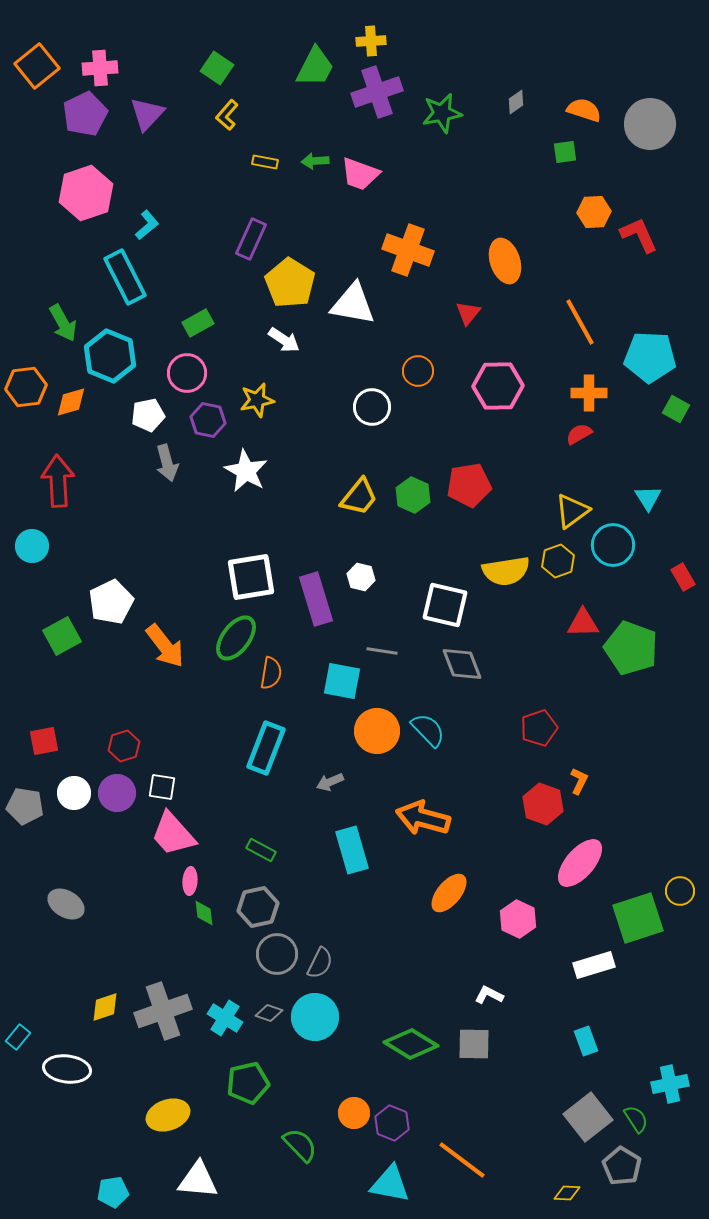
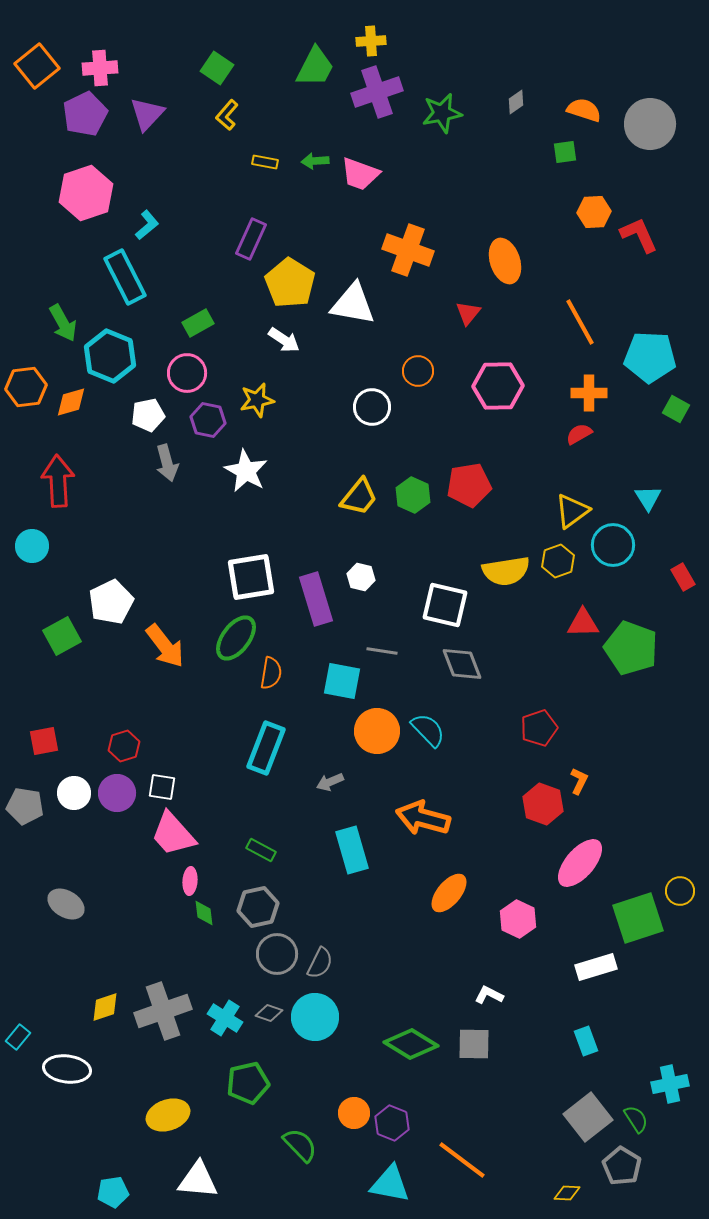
white rectangle at (594, 965): moved 2 px right, 2 px down
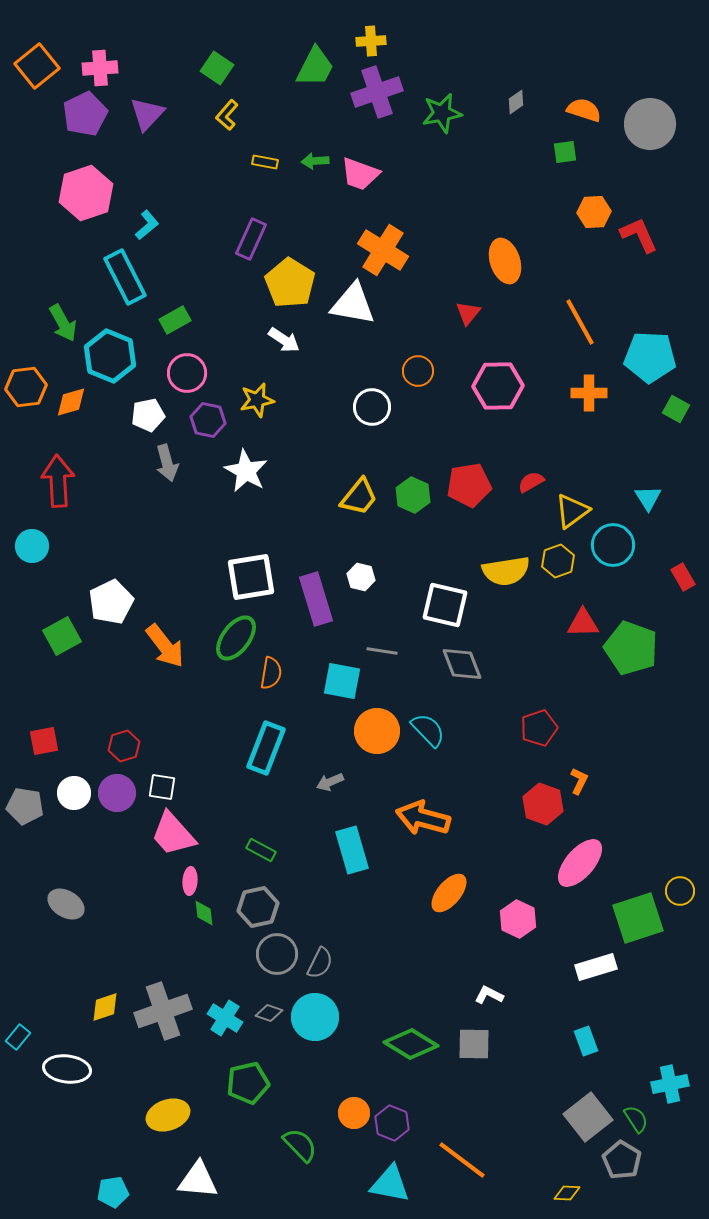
orange cross at (408, 250): moved 25 px left; rotated 12 degrees clockwise
green rectangle at (198, 323): moved 23 px left, 3 px up
red semicircle at (579, 434): moved 48 px left, 48 px down
gray pentagon at (622, 1166): moved 6 px up
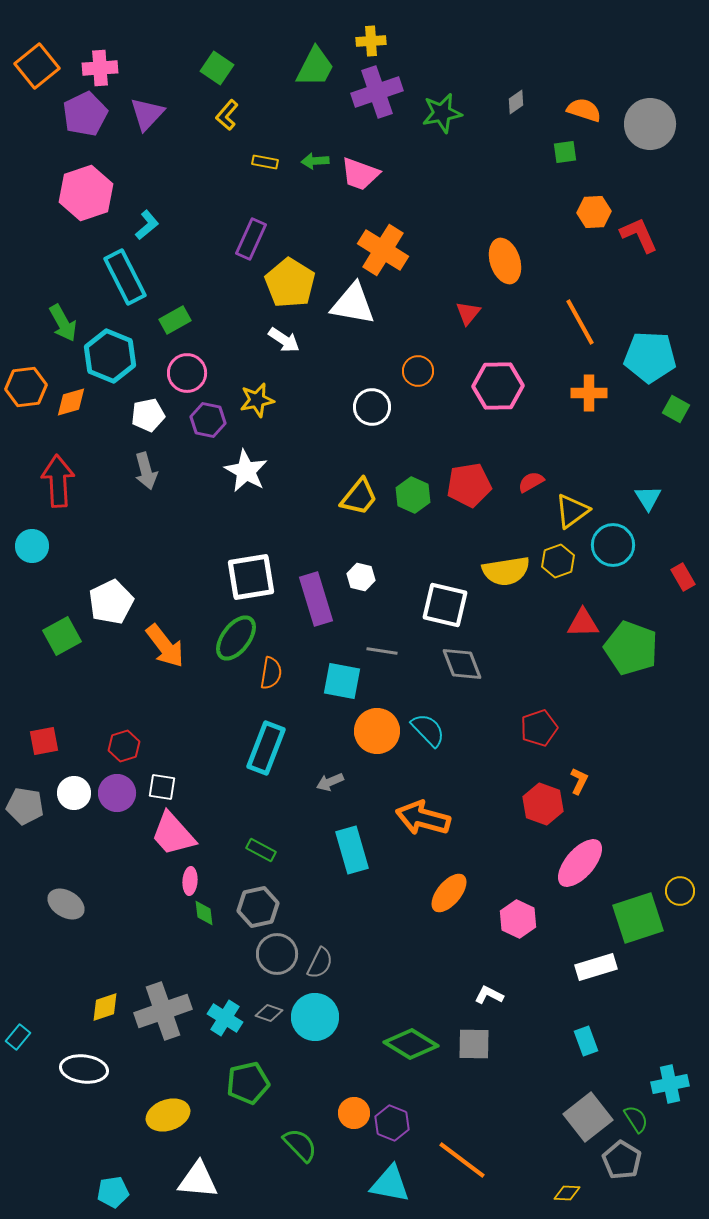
gray arrow at (167, 463): moved 21 px left, 8 px down
white ellipse at (67, 1069): moved 17 px right
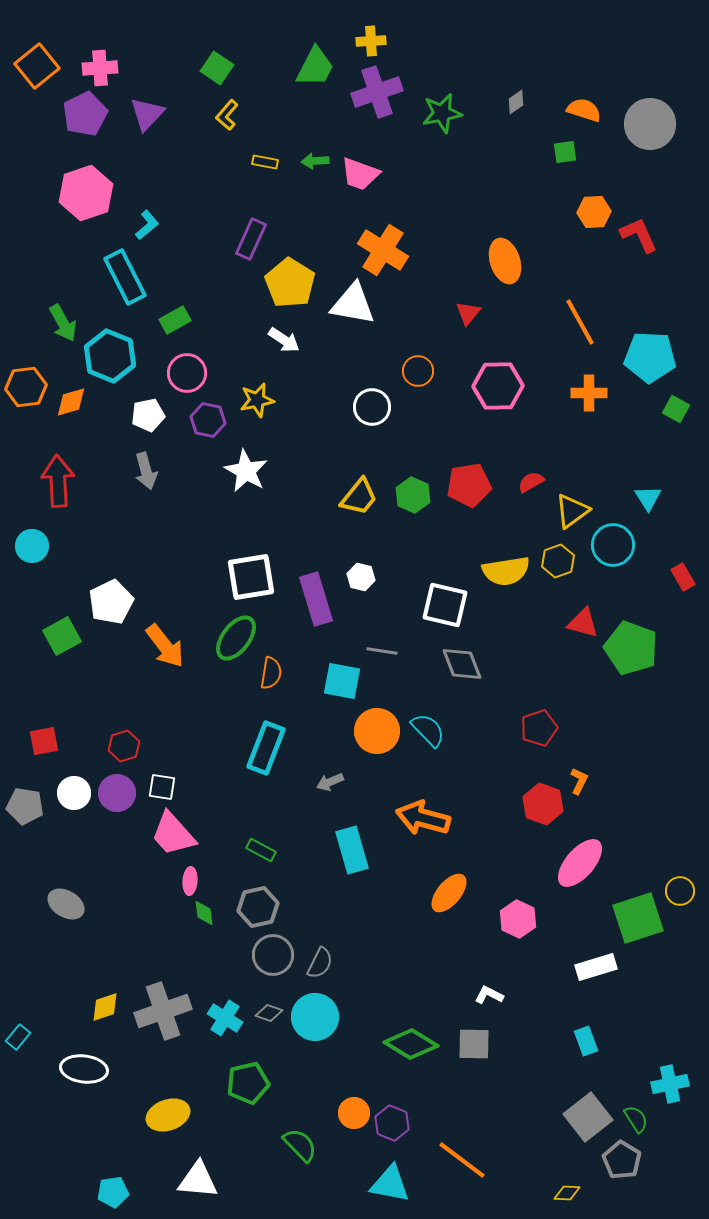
red triangle at (583, 623): rotated 16 degrees clockwise
gray circle at (277, 954): moved 4 px left, 1 px down
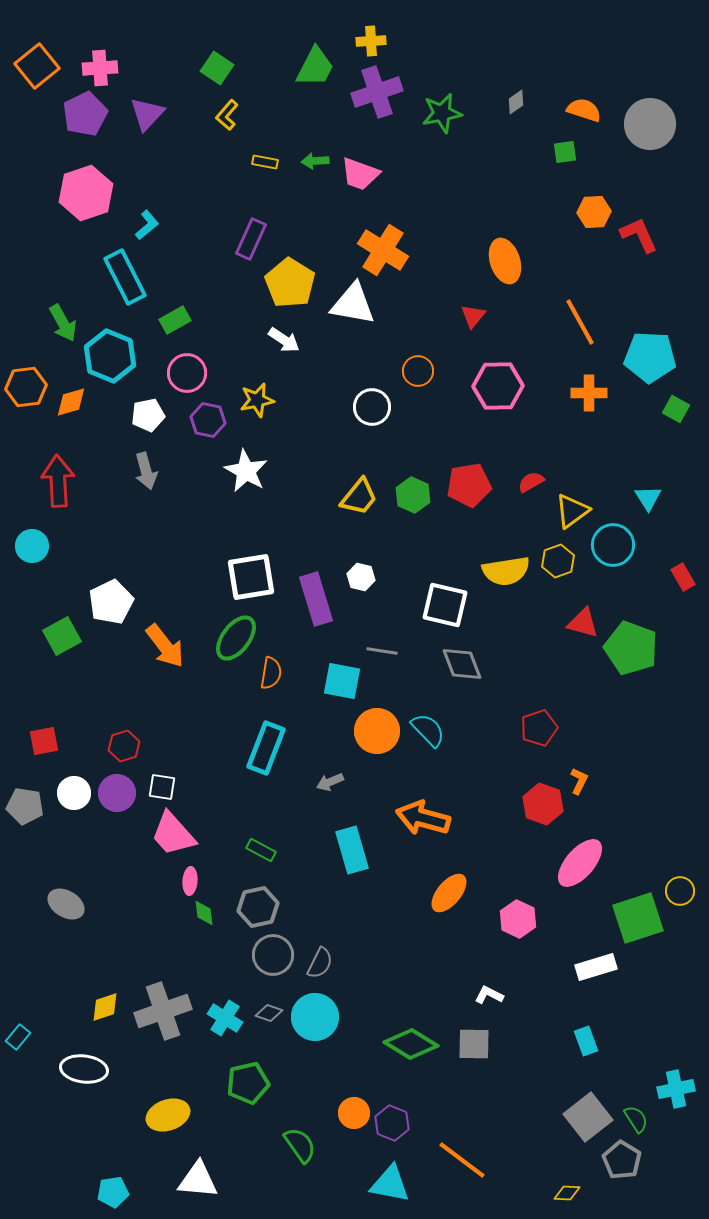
red triangle at (468, 313): moved 5 px right, 3 px down
cyan cross at (670, 1084): moved 6 px right, 5 px down
green semicircle at (300, 1145): rotated 9 degrees clockwise
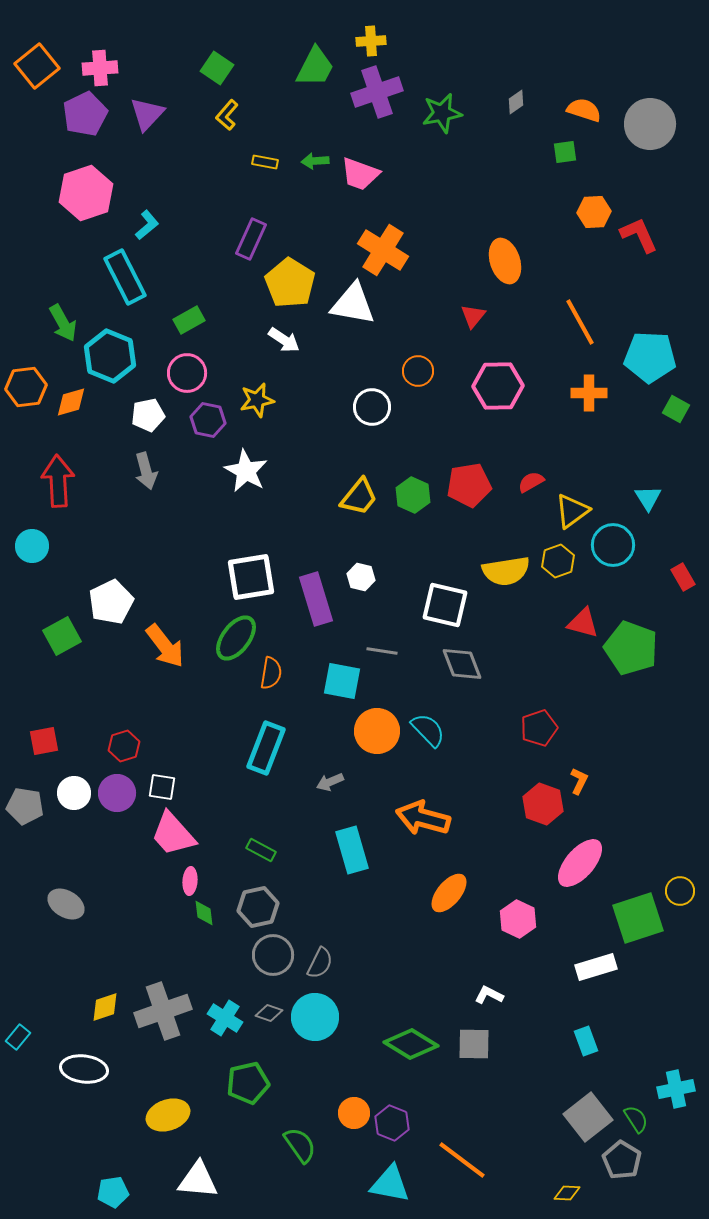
green rectangle at (175, 320): moved 14 px right
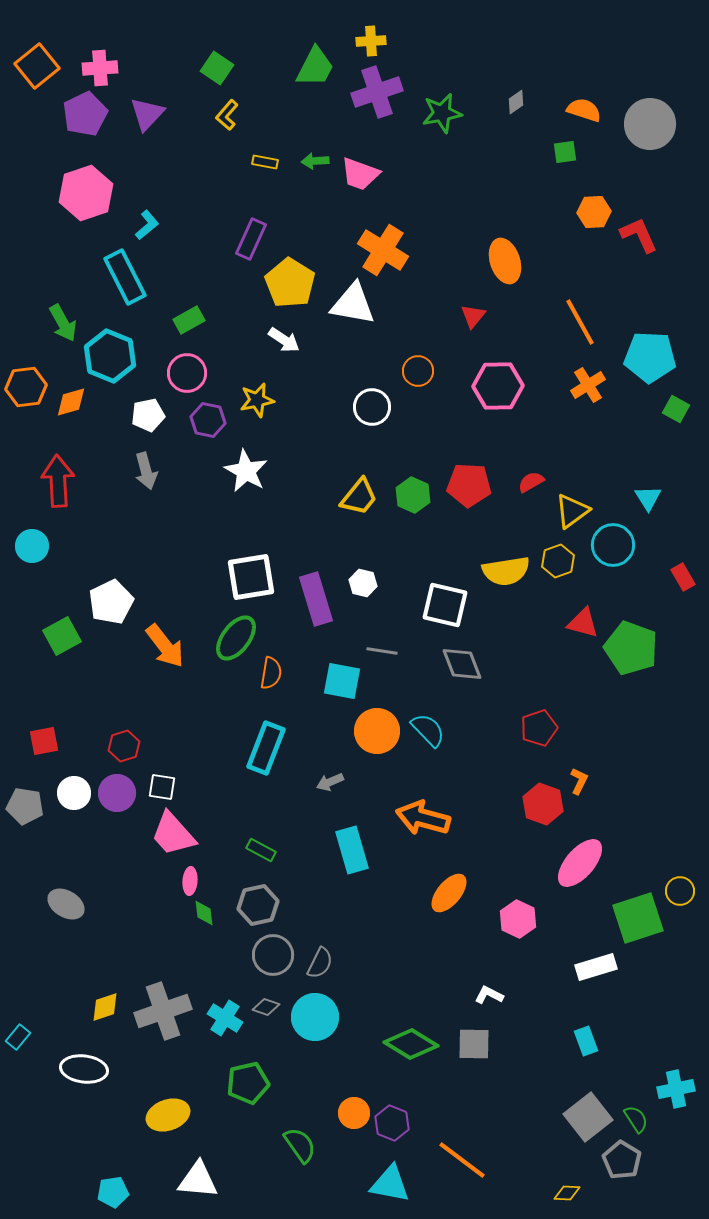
orange cross at (589, 393): moved 1 px left, 8 px up; rotated 32 degrees counterclockwise
red pentagon at (469, 485): rotated 12 degrees clockwise
white hexagon at (361, 577): moved 2 px right, 6 px down
gray hexagon at (258, 907): moved 2 px up
gray diamond at (269, 1013): moved 3 px left, 6 px up
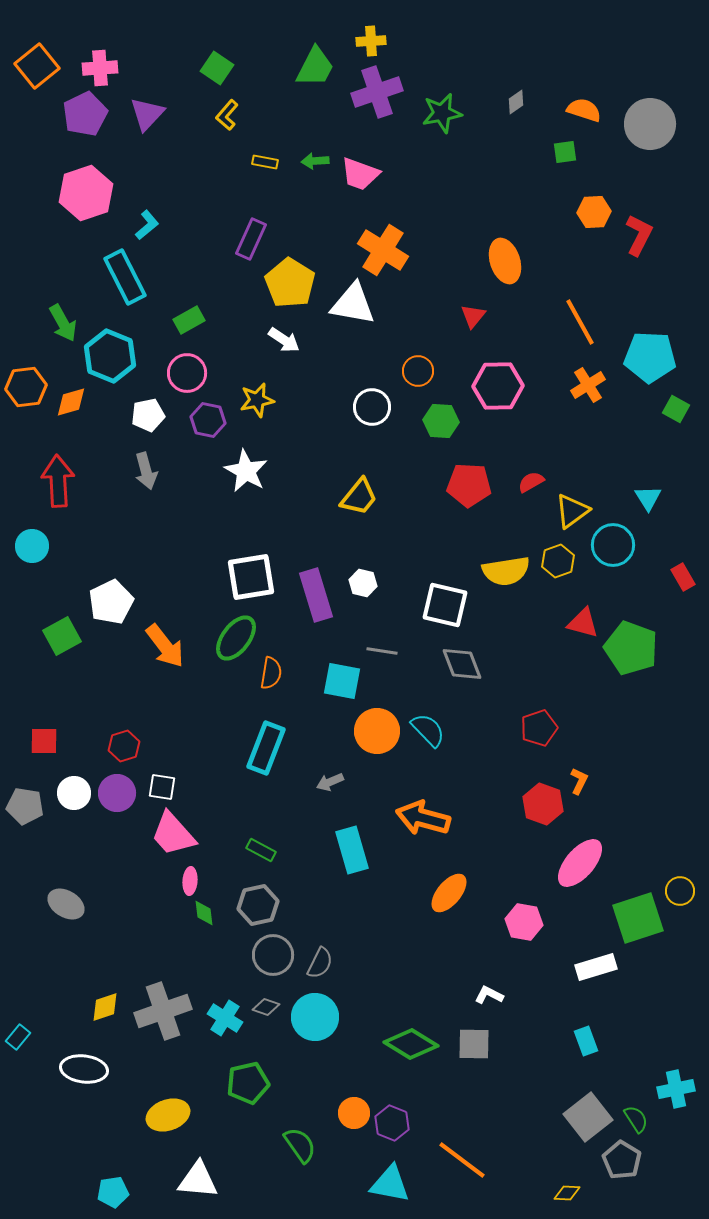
red L-shape at (639, 235): rotated 51 degrees clockwise
green hexagon at (413, 495): moved 28 px right, 74 px up; rotated 20 degrees counterclockwise
purple rectangle at (316, 599): moved 4 px up
red square at (44, 741): rotated 12 degrees clockwise
pink hexagon at (518, 919): moved 6 px right, 3 px down; rotated 15 degrees counterclockwise
